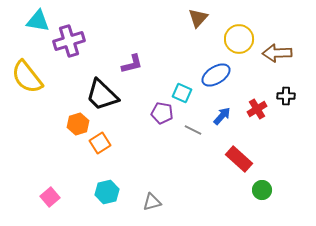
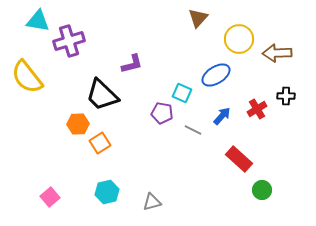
orange hexagon: rotated 15 degrees clockwise
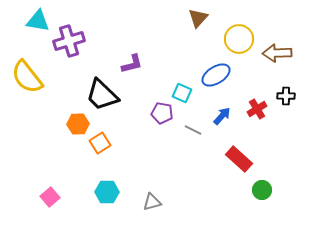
cyan hexagon: rotated 15 degrees clockwise
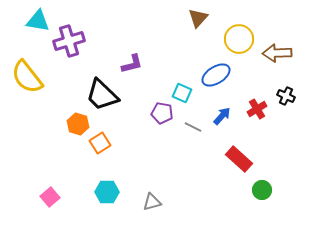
black cross: rotated 24 degrees clockwise
orange hexagon: rotated 20 degrees clockwise
gray line: moved 3 px up
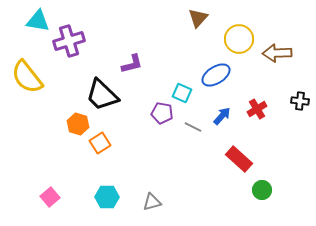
black cross: moved 14 px right, 5 px down; rotated 18 degrees counterclockwise
cyan hexagon: moved 5 px down
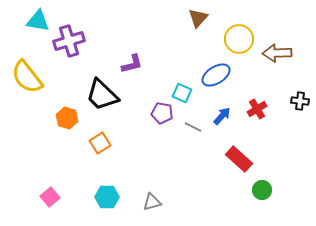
orange hexagon: moved 11 px left, 6 px up
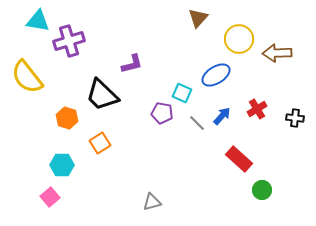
black cross: moved 5 px left, 17 px down
gray line: moved 4 px right, 4 px up; rotated 18 degrees clockwise
cyan hexagon: moved 45 px left, 32 px up
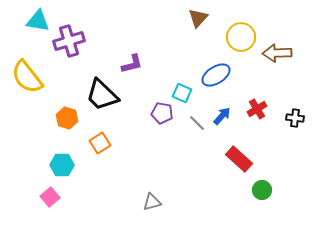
yellow circle: moved 2 px right, 2 px up
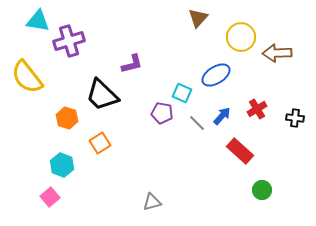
red rectangle: moved 1 px right, 8 px up
cyan hexagon: rotated 20 degrees clockwise
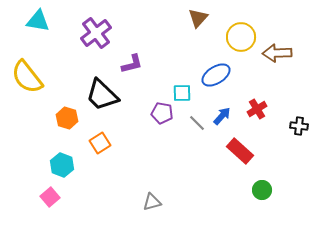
purple cross: moved 27 px right, 8 px up; rotated 20 degrees counterclockwise
cyan square: rotated 24 degrees counterclockwise
black cross: moved 4 px right, 8 px down
